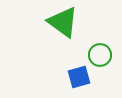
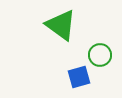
green triangle: moved 2 px left, 3 px down
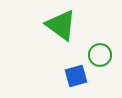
blue square: moved 3 px left, 1 px up
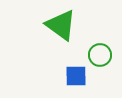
blue square: rotated 15 degrees clockwise
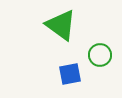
blue square: moved 6 px left, 2 px up; rotated 10 degrees counterclockwise
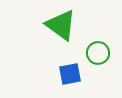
green circle: moved 2 px left, 2 px up
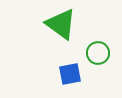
green triangle: moved 1 px up
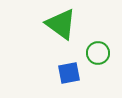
blue square: moved 1 px left, 1 px up
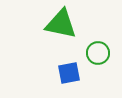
green triangle: rotated 24 degrees counterclockwise
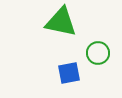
green triangle: moved 2 px up
